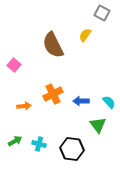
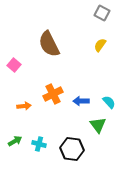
yellow semicircle: moved 15 px right, 10 px down
brown semicircle: moved 4 px left, 1 px up
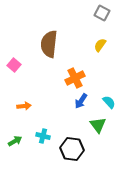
brown semicircle: rotated 32 degrees clockwise
orange cross: moved 22 px right, 16 px up
blue arrow: rotated 56 degrees counterclockwise
cyan cross: moved 4 px right, 8 px up
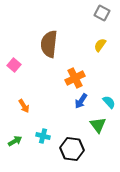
orange arrow: rotated 64 degrees clockwise
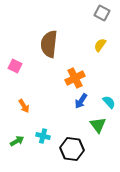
pink square: moved 1 px right, 1 px down; rotated 16 degrees counterclockwise
green arrow: moved 2 px right
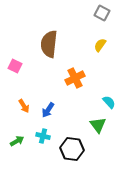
blue arrow: moved 33 px left, 9 px down
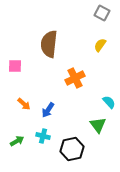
pink square: rotated 24 degrees counterclockwise
orange arrow: moved 2 px up; rotated 16 degrees counterclockwise
black hexagon: rotated 20 degrees counterclockwise
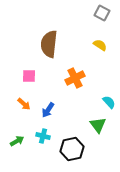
yellow semicircle: rotated 88 degrees clockwise
pink square: moved 14 px right, 10 px down
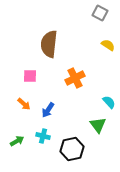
gray square: moved 2 px left
yellow semicircle: moved 8 px right
pink square: moved 1 px right
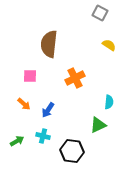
yellow semicircle: moved 1 px right
cyan semicircle: rotated 48 degrees clockwise
green triangle: rotated 42 degrees clockwise
black hexagon: moved 2 px down; rotated 20 degrees clockwise
